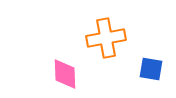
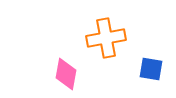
pink diamond: moved 1 px right; rotated 12 degrees clockwise
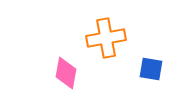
pink diamond: moved 1 px up
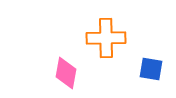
orange cross: rotated 9 degrees clockwise
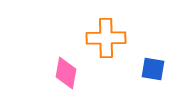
blue square: moved 2 px right
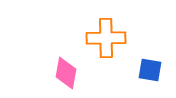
blue square: moved 3 px left, 1 px down
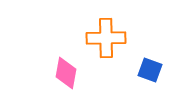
blue square: rotated 10 degrees clockwise
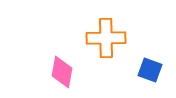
pink diamond: moved 4 px left, 1 px up
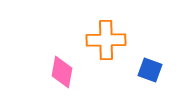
orange cross: moved 2 px down
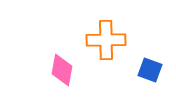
pink diamond: moved 2 px up
